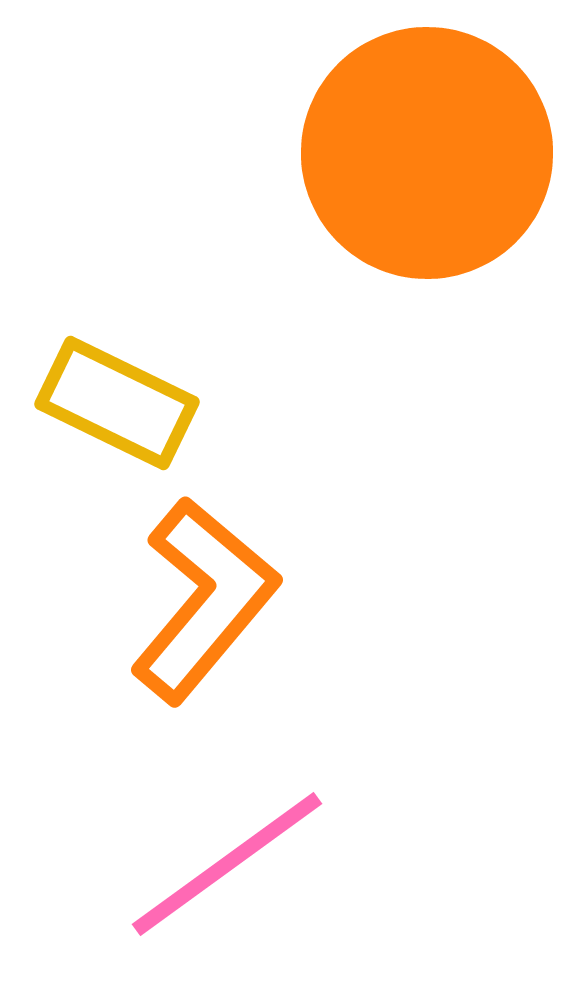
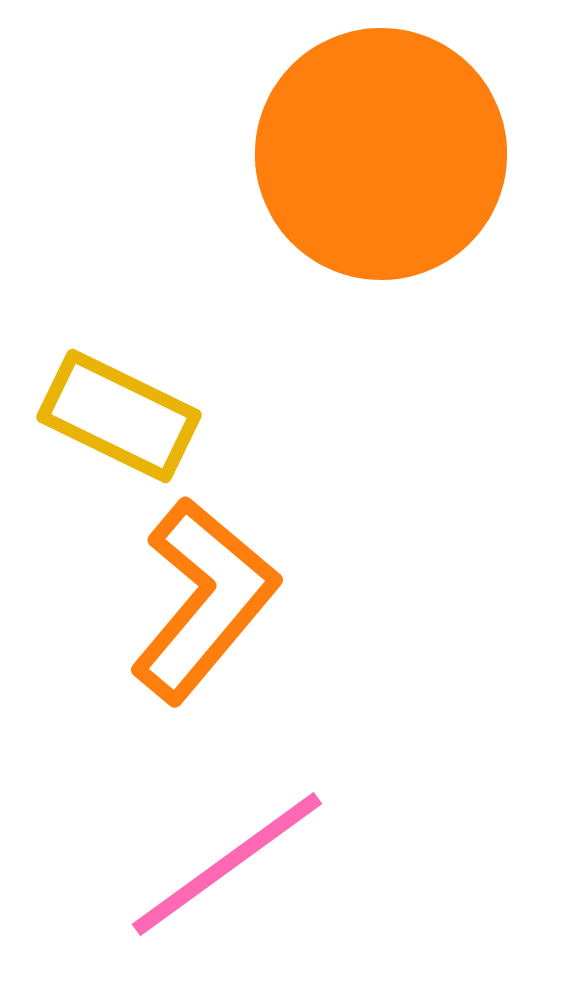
orange circle: moved 46 px left, 1 px down
yellow rectangle: moved 2 px right, 13 px down
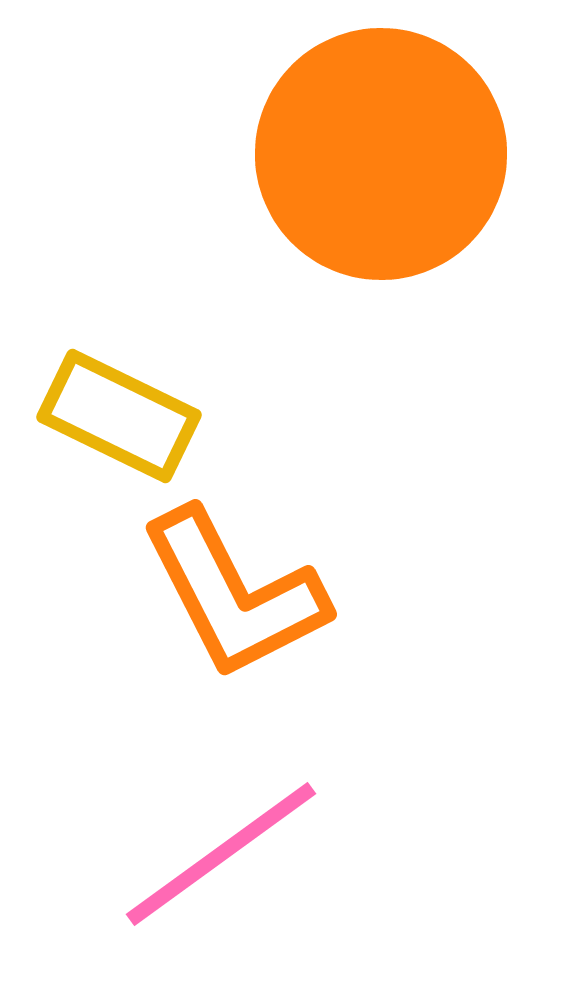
orange L-shape: moved 30 px right, 6 px up; rotated 113 degrees clockwise
pink line: moved 6 px left, 10 px up
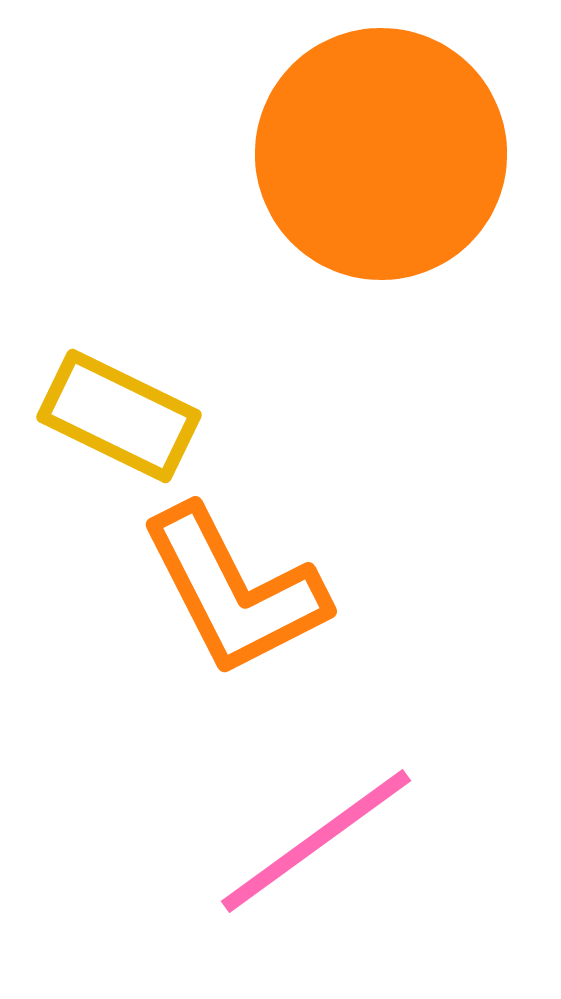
orange L-shape: moved 3 px up
pink line: moved 95 px right, 13 px up
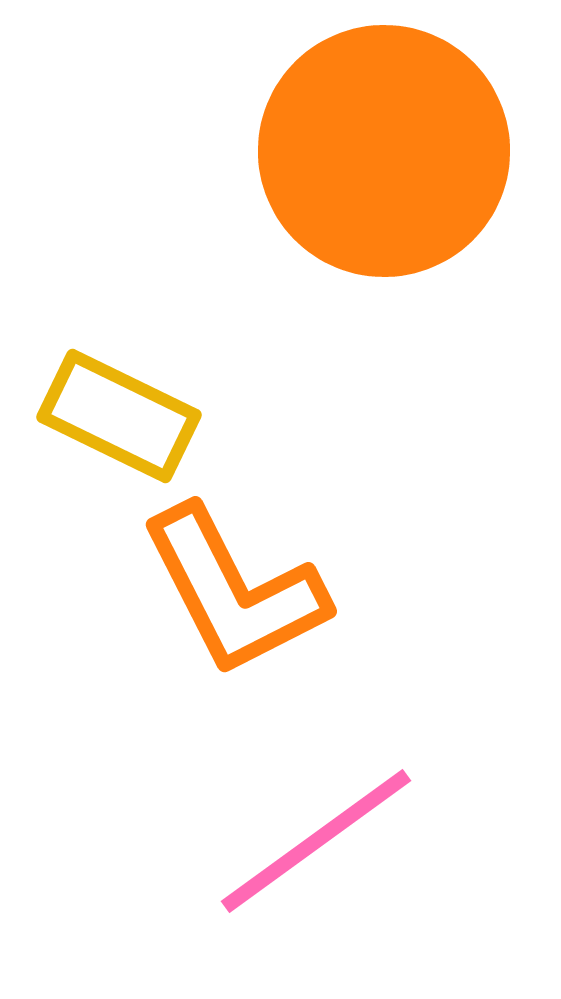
orange circle: moved 3 px right, 3 px up
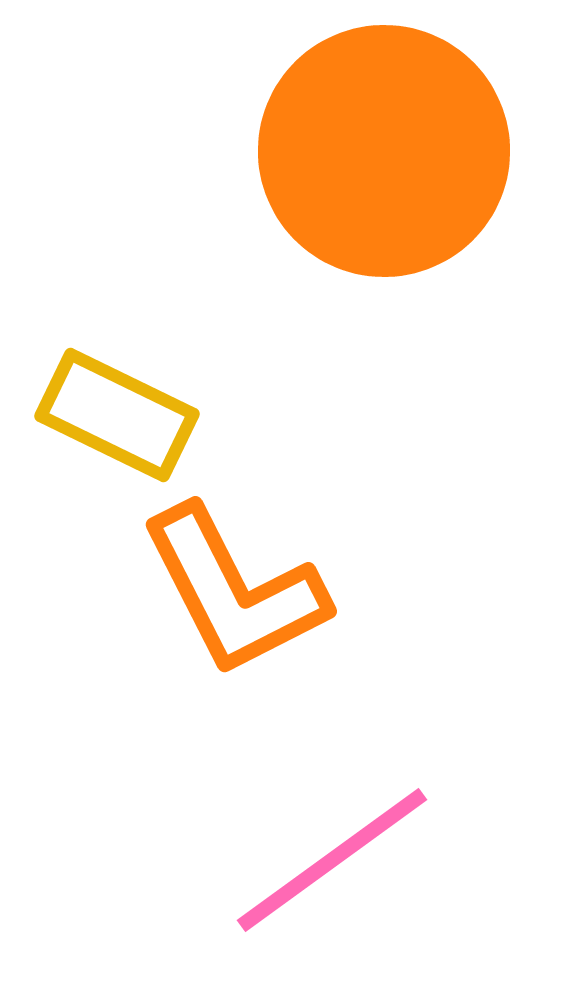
yellow rectangle: moved 2 px left, 1 px up
pink line: moved 16 px right, 19 px down
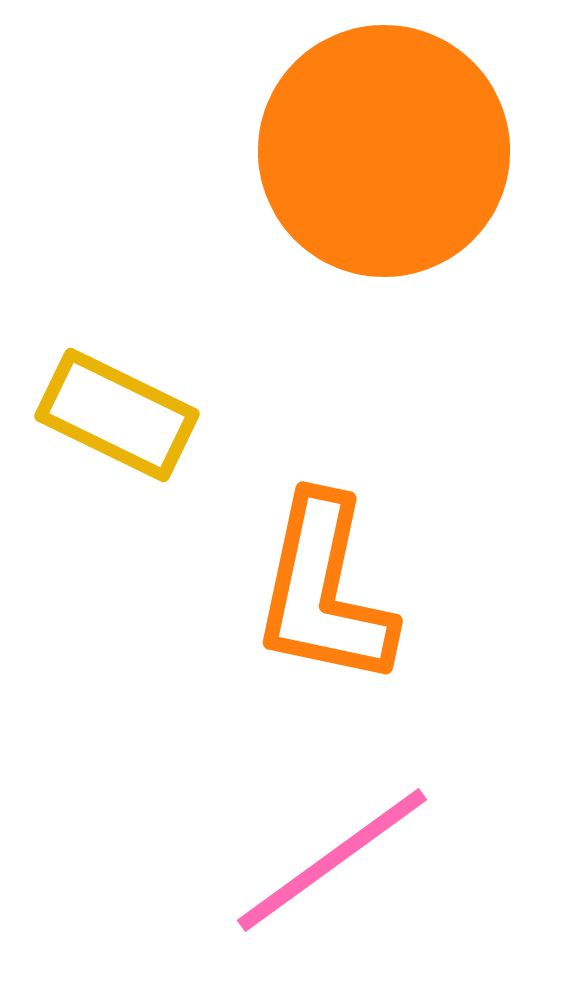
orange L-shape: moved 90 px right; rotated 39 degrees clockwise
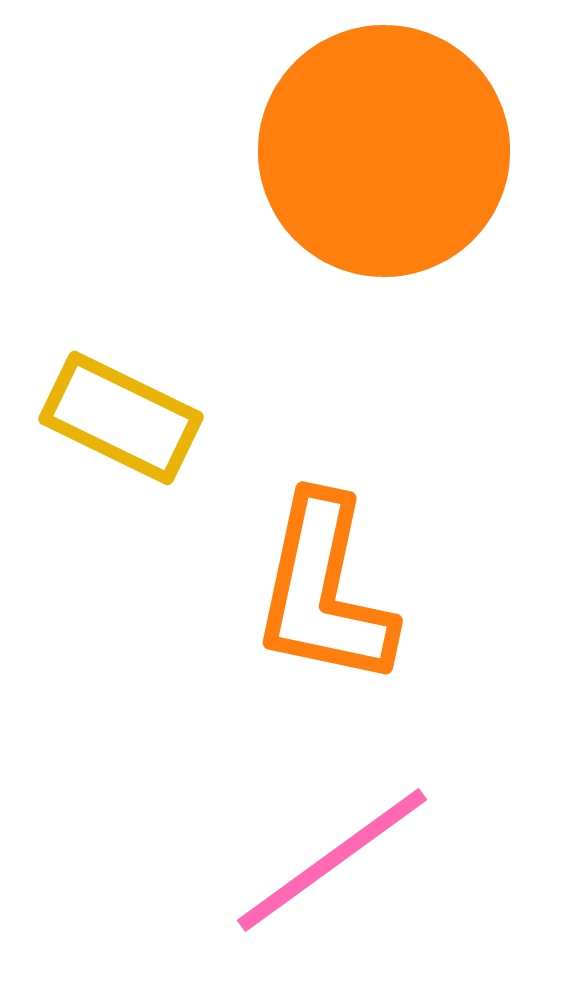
yellow rectangle: moved 4 px right, 3 px down
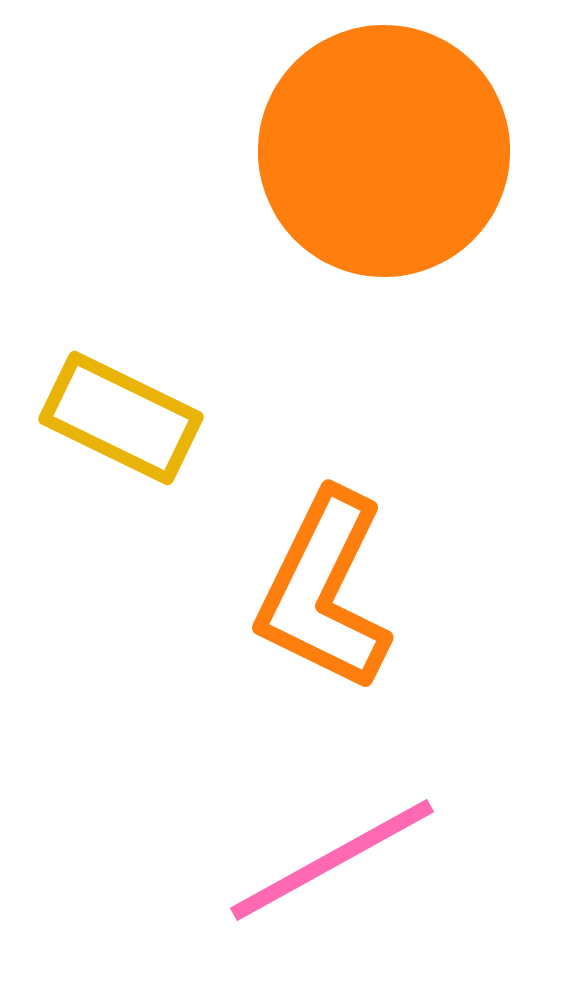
orange L-shape: rotated 14 degrees clockwise
pink line: rotated 7 degrees clockwise
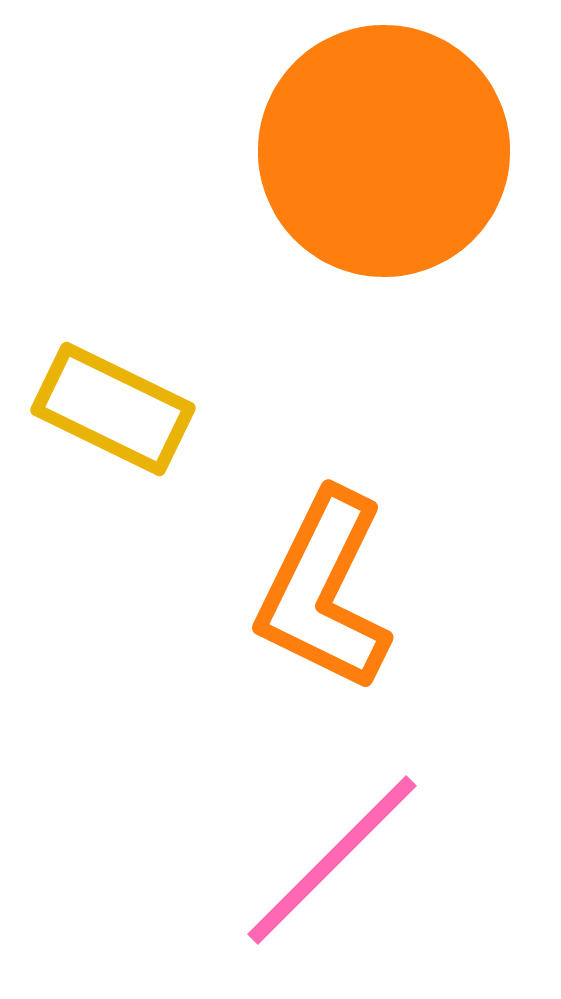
yellow rectangle: moved 8 px left, 9 px up
pink line: rotated 16 degrees counterclockwise
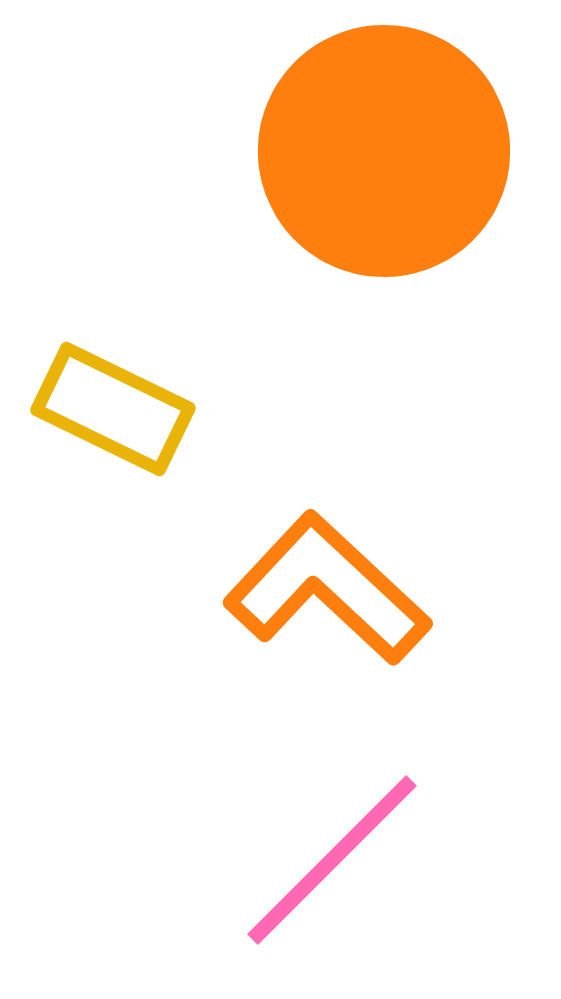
orange L-shape: moved 3 px right, 2 px up; rotated 107 degrees clockwise
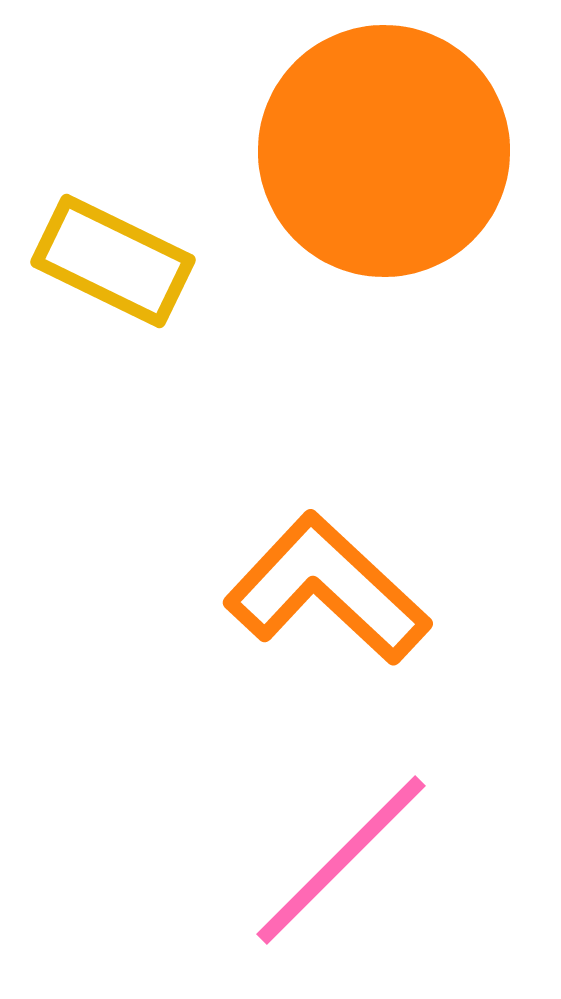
yellow rectangle: moved 148 px up
pink line: moved 9 px right
